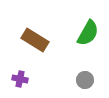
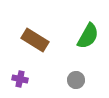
green semicircle: moved 3 px down
gray circle: moved 9 px left
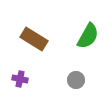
brown rectangle: moved 1 px left, 1 px up
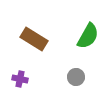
gray circle: moved 3 px up
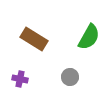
green semicircle: moved 1 px right, 1 px down
gray circle: moved 6 px left
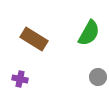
green semicircle: moved 4 px up
gray circle: moved 28 px right
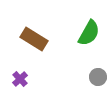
purple cross: rotated 35 degrees clockwise
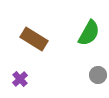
gray circle: moved 2 px up
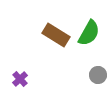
brown rectangle: moved 22 px right, 4 px up
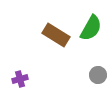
green semicircle: moved 2 px right, 5 px up
purple cross: rotated 28 degrees clockwise
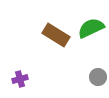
green semicircle: rotated 144 degrees counterclockwise
gray circle: moved 2 px down
